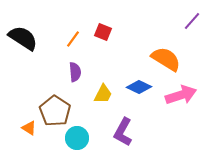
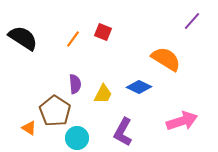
purple semicircle: moved 12 px down
pink arrow: moved 1 px right, 26 px down
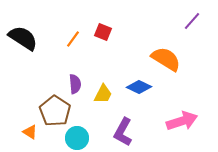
orange triangle: moved 1 px right, 4 px down
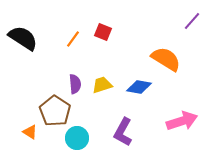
blue diamond: rotated 15 degrees counterclockwise
yellow trapezoid: moved 1 px left, 9 px up; rotated 135 degrees counterclockwise
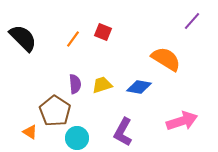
black semicircle: rotated 12 degrees clockwise
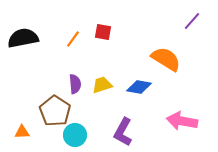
red square: rotated 12 degrees counterclockwise
black semicircle: rotated 56 degrees counterclockwise
pink arrow: rotated 152 degrees counterclockwise
orange triangle: moved 8 px left; rotated 35 degrees counterclockwise
cyan circle: moved 2 px left, 3 px up
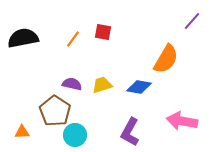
orange semicircle: rotated 88 degrees clockwise
purple semicircle: moved 3 px left; rotated 72 degrees counterclockwise
purple L-shape: moved 7 px right
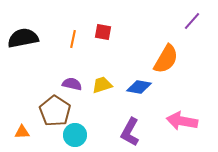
orange line: rotated 24 degrees counterclockwise
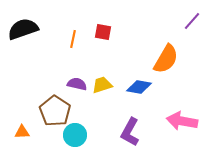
black semicircle: moved 9 px up; rotated 8 degrees counterclockwise
purple semicircle: moved 5 px right
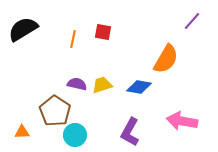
black semicircle: rotated 12 degrees counterclockwise
